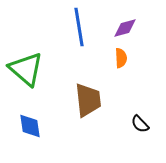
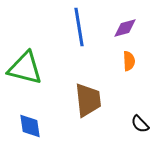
orange semicircle: moved 8 px right, 3 px down
green triangle: moved 1 px left, 1 px up; rotated 27 degrees counterclockwise
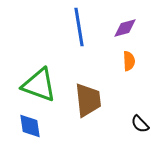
green triangle: moved 14 px right, 17 px down; rotated 6 degrees clockwise
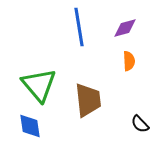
green triangle: rotated 30 degrees clockwise
